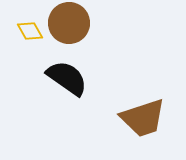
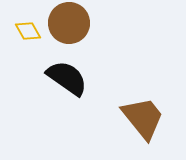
yellow diamond: moved 2 px left
brown trapezoid: rotated 111 degrees counterclockwise
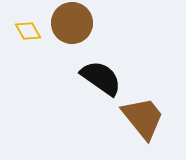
brown circle: moved 3 px right
black semicircle: moved 34 px right
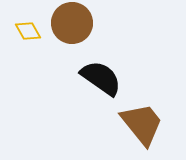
brown trapezoid: moved 1 px left, 6 px down
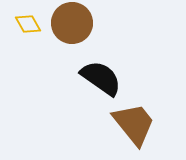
yellow diamond: moved 7 px up
brown trapezoid: moved 8 px left
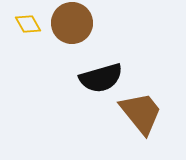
black semicircle: rotated 129 degrees clockwise
brown trapezoid: moved 7 px right, 11 px up
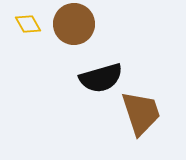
brown circle: moved 2 px right, 1 px down
brown trapezoid: rotated 21 degrees clockwise
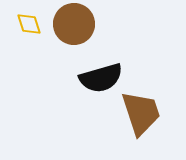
yellow diamond: moved 1 px right; rotated 12 degrees clockwise
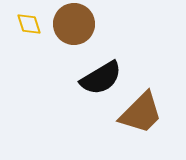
black semicircle: rotated 15 degrees counterclockwise
brown trapezoid: rotated 63 degrees clockwise
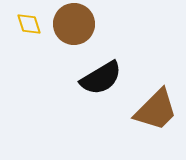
brown trapezoid: moved 15 px right, 3 px up
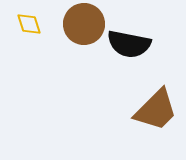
brown circle: moved 10 px right
black semicircle: moved 28 px right, 34 px up; rotated 42 degrees clockwise
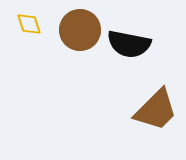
brown circle: moved 4 px left, 6 px down
